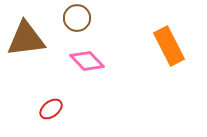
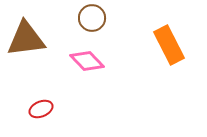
brown circle: moved 15 px right
orange rectangle: moved 1 px up
red ellipse: moved 10 px left; rotated 15 degrees clockwise
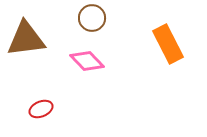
orange rectangle: moved 1 px left, 1 px up
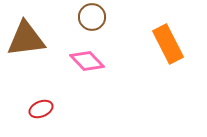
brown circle: moved 1 px up
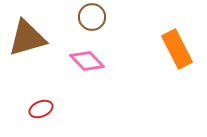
brown triangle: moved 1 px right, 1 px up; rotated 9 degrees counterclockwise
orange rectangle: moved 9 px right, 5 px down
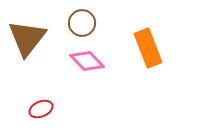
brown circle: moved 10 px left, 6 px down
brown triangle: rotated 36 degrees counterclockwise
orange rectangle: moved 29 px left, 1 px up; rotated 6 degrees clockwise
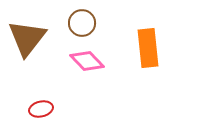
orange rectangle: rotated 15 degrees clockwise
red ellipse: rotated 10 degrees clockwise
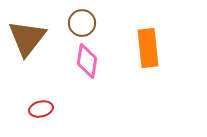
pink diamond: rotated 52 degrees clockwise
